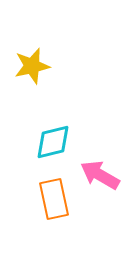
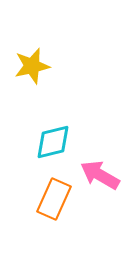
orange rectangle: rotated 36 degrees clockwise
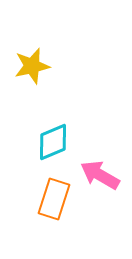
cyan diamond: rotated 9 degrees counterclockwise
orange rectangle: rotated 6 degrees counterclockwise
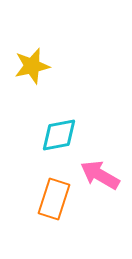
cyan diamond: moved 6 px right, 7 px up; rotated 12 degrees clockwise
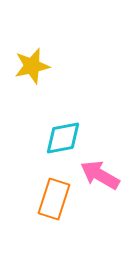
cyan diamond: moved 4 px right, 3 px down
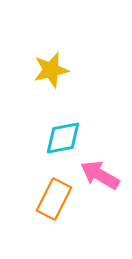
yellow star: moved 19 px right, 4 px down
orange rectangle: rotated 9 degrees clockwise
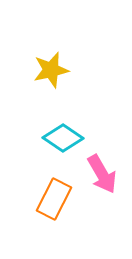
cyan diamond: rotated 45 degrees clockwise
pink arrow: moved 2 px right, 1 px up; rotated 150 degrees counterclockwise
